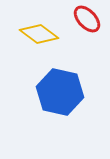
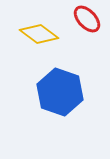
blue hexagon: rotated 6 degrees clockwise
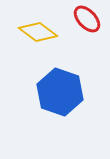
yellow diamond: moved 1 px left, 2 px up
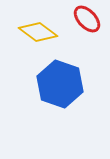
blue hexagon: moved 8 px up
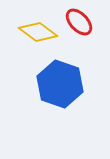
red ellipse: moved 8 px left, 3 px down
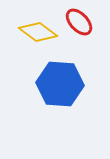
blue hexagon: rotated 15 degrees counterclockwise
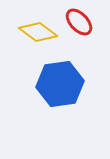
blue hexagon: rotated 12 degrees counterclockwise
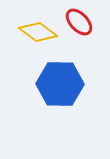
blue hexagon: rotated 9 degrees clockwise
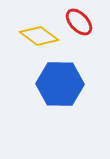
yellow diamond: moved 1 px right, 4 px down
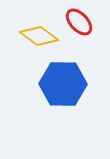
blue hexagon: moved 3 px right
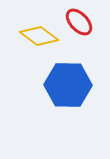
blue hexagon: moved 5 px right, 1 px down
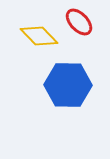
yellow diamond: rotated 9 degrees clockwise
